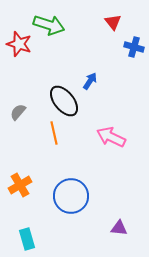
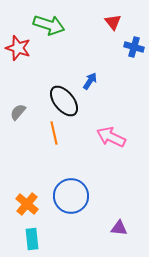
red star: moved 1 px left, 4 px down
orange cross: moved 7 px right, 19 px down; rotated 20 degrees counterclockwise
cyan rectangle: moved 5 px right; rotated 10 degrees clockwise
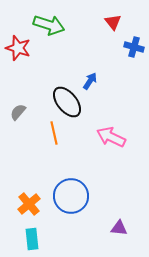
black ellipse: moved 3 px right, 1 px down
orange cross: moved 2 px right; rotated 10 degrees clockwise
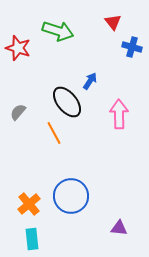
green arrow: moved 9 px right, 6 px down
blue cross: moved 2 px left
orange line: rotated 15 degrees counterclockwise
pink arrow: moved 8 px right, 23 px up; rotated 64 degrees clockwise
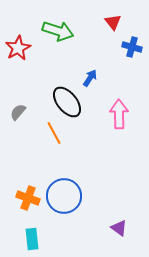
red star: rotated 25 degrees clockwise
blue arrow: moved 3 px up
blue circle: moved 7 px left
orange cross: moved 1 px left, 6 px up; rotated 30 degrees counterclockwise
purple triangle: rotated 30 degrees clockwise
